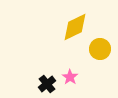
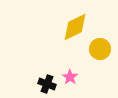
black cross: rotated 30 degrees counterclockwise
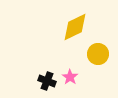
yellow circle: moved 2 px left, 5 px down
black cross: moved 3 px up
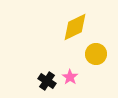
yellow circle: moved 2 px left
black cross: rotated 12 degrees clockwise
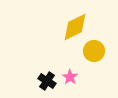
yellow circle: moved 2 px left, 3 px up
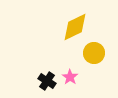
yellow circle: moved 2 px down
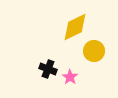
yellow circle: moved 2 px up
black cross: moved 1 px right, 12 px up; rotated 12 degrees counterclockwise
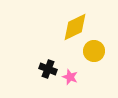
pink star: rotated 14 degrees counterclockwise
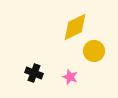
black cross: moved 14 px left, 4 px down
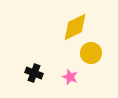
yellow circle: moved 3 px left, 2 px down
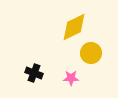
yellow diamond: moved 1 px left
pink star: moved 1 px right, 1 px down; rotated 21 degrees counterclockwise
